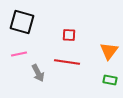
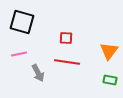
red square: moved 3 px left, 3 px down
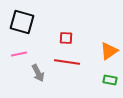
orange triangle: rotated 18 degrees clockwise
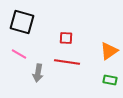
pink line: rotated 42 degrees clockwise
gray arrow: rotated 36 degrees clockwise
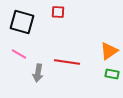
red square: moved 8 px left, 26 px up
green rectangle: moved 2 px right, 6 px up
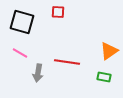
pink line: moved 1 px right, 1 px up
green rectangle: moved 8 px left, 3 px down
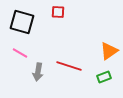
red line: moved 2 px right, 4 px down; rotated 10 degrees clockwise
gray arrow: moved 1 px up
green rectangle: rotated 32 degrees counterclockwise
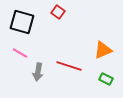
red square: rotated 32 degrees clockwise
orange triangle: moved 6 px left, 1 px up; rotated 12 degrees clockwise
green rectangle: moved 2 px right, 2 px down; rotated 48 degrees clockwise
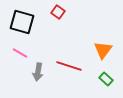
orange triangle: rotated 30 degrees counterclockwise
green rectangle: rotated 16 degrees clockwise
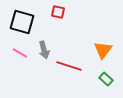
red square: rotated 24 degrees counterclockwise
gray arrow: moved 6 px right, 22 px up; rotated 24 degrees counterclockwise
